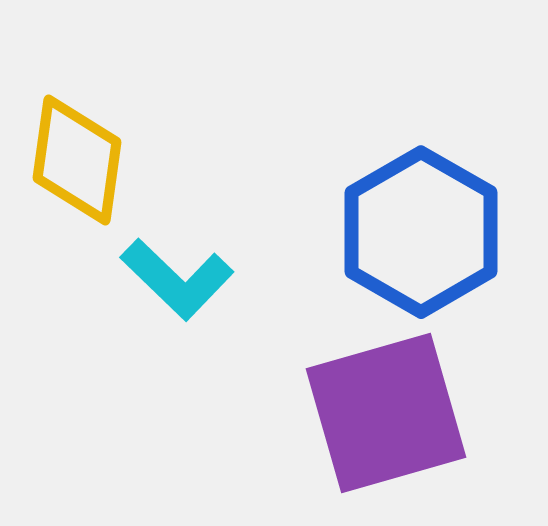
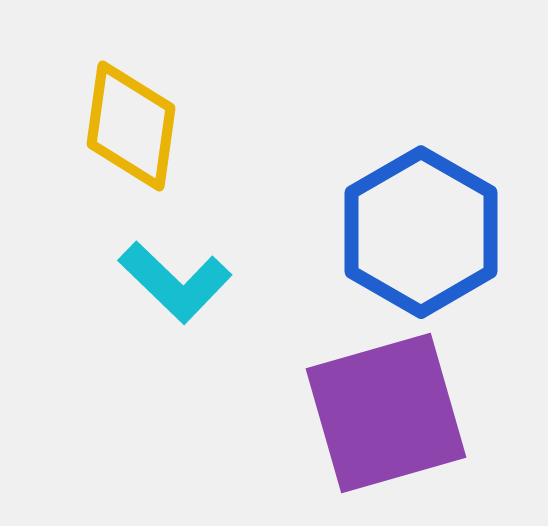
yellow diamond: moved 54 px right, 34 px up
cyan L-shape: moved 2 px left, 3 px down
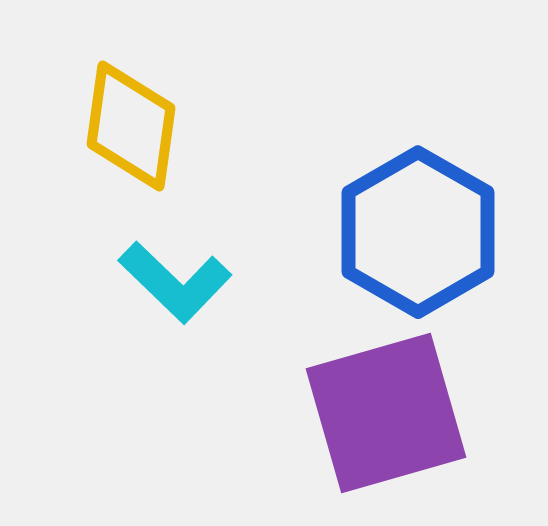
blue hexagon: moved 3 px left
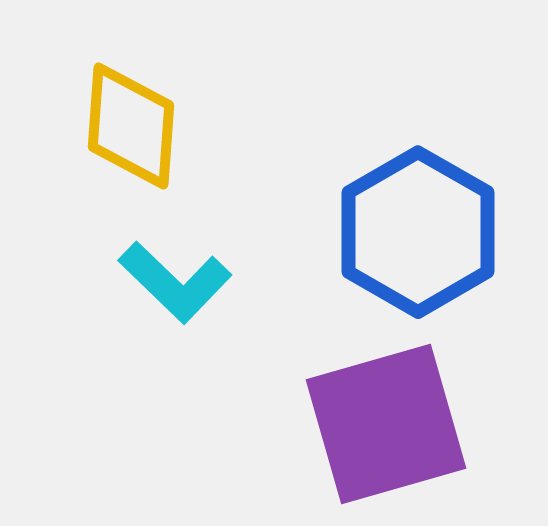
yellow diamond: rotated 4 degrees counterclockwise
purple square: moved 11 px down
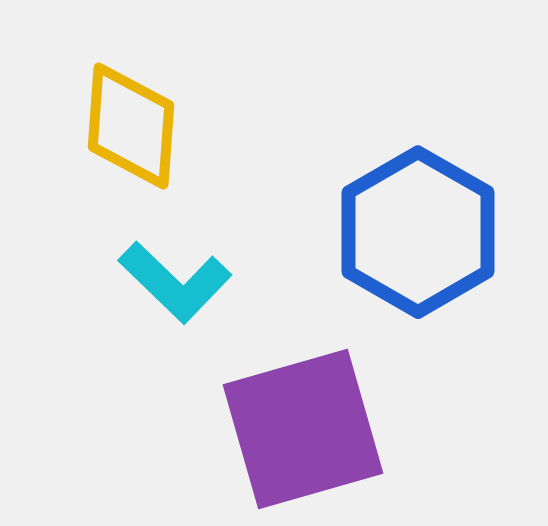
purple square: moved 83 px left, 5 px down
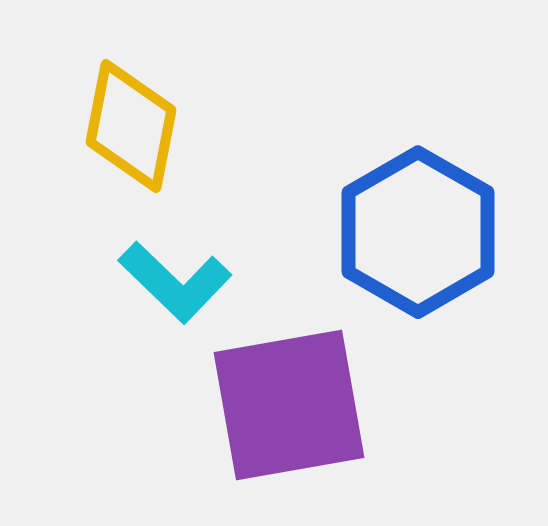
yellow diamond: rotated 7 degrees clockwise
purple square: moved 14 px left, 24 px up; rotated 6 degrees clockwise
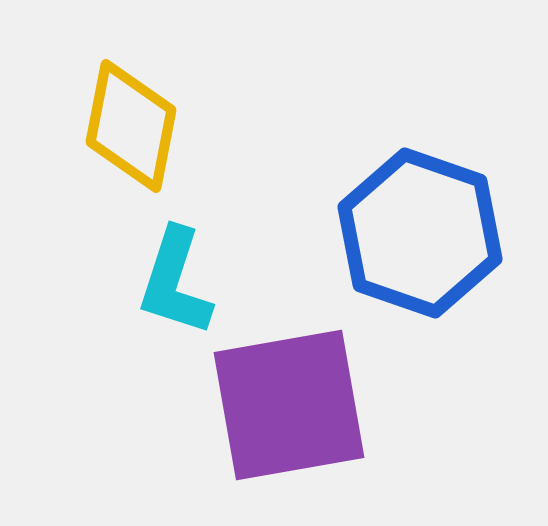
blue hexagon: moved 2 px right, 1 px down; rotated 11 degrees counterclockwise
cyan L-shape: rotated 64 degrees clockwise
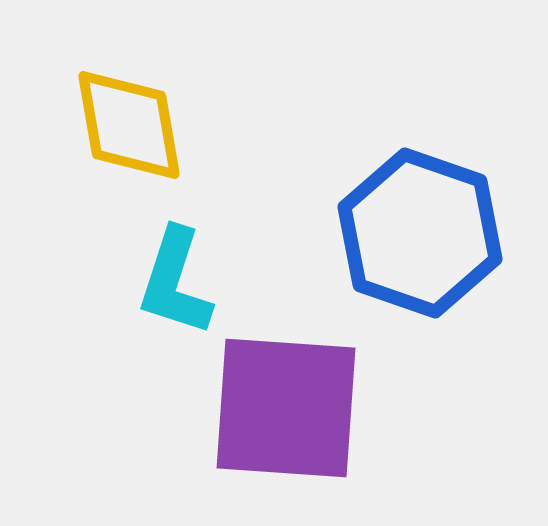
yellow diamond: moved 2 px left, 1 px up; rotated 21 degrees counterclockwise
purple square: moved 3 px left, 3 px down; rotated 14 degrees clockwise
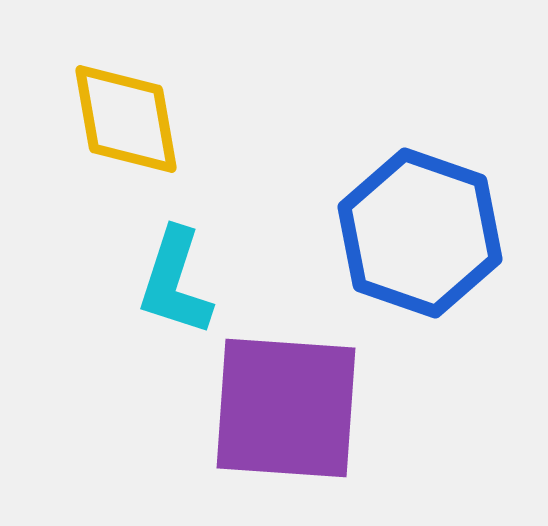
yellow diamond: moved 3 px left, 6 px up
